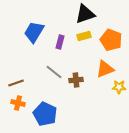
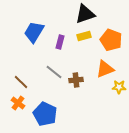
brown line: moved 5 px right, 1 px up; rotated 63 degrees clockwise
orange cross: rotated 24 degrees clockwise
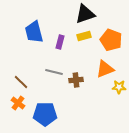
blue trapezoid: rotated 45 degrees counterclockwise
gray line: rotated 24 degrees counterclockwise
blue pentagon: rotated 25 degrees counterclockwise
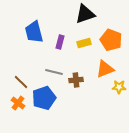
yellow rectangle: moved 7 px down
blue pentagon: moved 1 px left, 16 px up; rotated 20 degrees counterclockwise
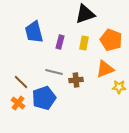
yellow rectangle: rotated 64 degrees counterclockwise
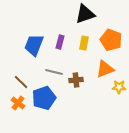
blue trapezoid: moved 13 px down; rotated 35 degrees clockwise
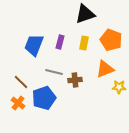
brown cross: moved 1 px left
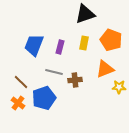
purple rectangle: moved 5 px down
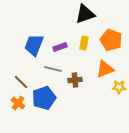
purple rectangle: rotated 56 degrees clockwise
gray line: moved 1 px left, 3 px up
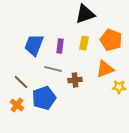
purple rectangle: moved 1 px up; rotated 64 degrees counterclockwise
orange cross: moved 1 px left, 2 px down
